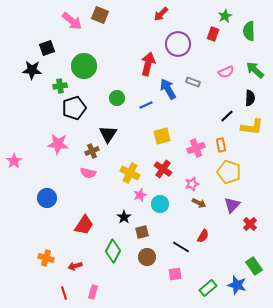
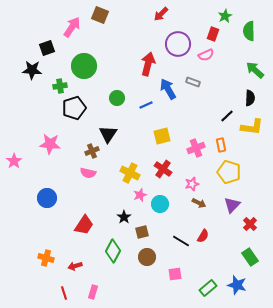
pink arrow at (72, 21): moved 6 px down; rotated 95 degrees counterclockwise
pink semicircle at (226, 72): moved 20 px left, 17 px up
pink star at (58, 144): moved 8 px left
black line at (181, 247): moved 6 px up
green rectangle at (254, 266): moved 4 px left, 9 px up
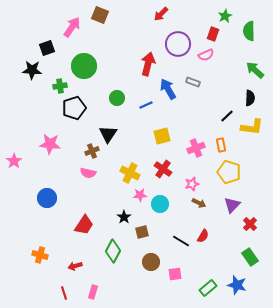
pink star at (140, 195): rotated 16 degrees clockwise
brown circle at (147, 257): moved 4 px right, 5 px down
orange cross at (46, 258): moved 6 px left, 3 px up
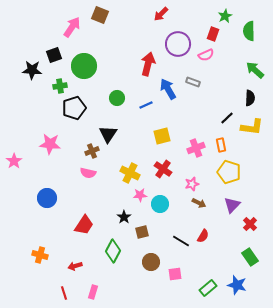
black square at (47, 48): moved 7 px right, 7 px down
black line at (227, 116): moved 2 px down
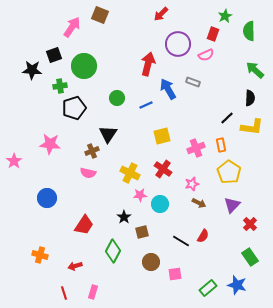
yellow pentagon at (229, 172): rotated 15 degrees clockwise
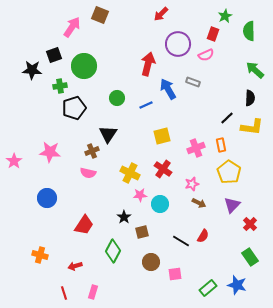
pink star at (50, 144): moved 8 px down
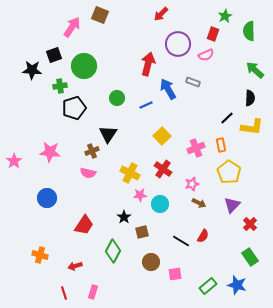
yellow square at (162, 136): rotated 30 degrees counterclockwise
green rectangle at (208, 288): moved 2 px up
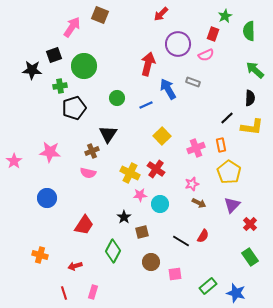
red cross at (163, 169): moved 7 px left
blue star at (237, 285): moved 1 px left, 8 px down
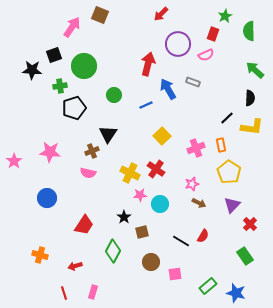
green circle at (117, 98): moved 3 px left, 3 px up
green rectangle at (250, 257): moved 5 px left, 1 px up
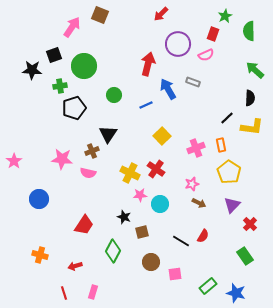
pink star at (50, 152): moved 12 px right, 7 px down
blue circle at (47, 198): moved 8 px left, 1 px down
black star at (124, 217): rotated 16 degrees counterclockwise
